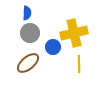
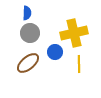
blue circle: moved 2 px right, 5 px down
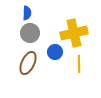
brown ellipse: rotated 25 degrees counterclockwise
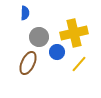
blue semicircle: moved 2 px left
gray circle: moved 9 px right, 4 px down
blue circle: moved 2 px right
yellow line: rotated 42 degrees clockwise
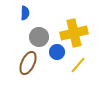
yellow line: moved 1 px left, 1 px down
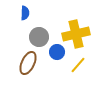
yellow cross: moved 2 px right, 1 px down
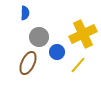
yellow cross: moved 7 px right; rotated 12 degrees counterclockwise
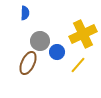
gray circle: moved 1 px right, 4 px down
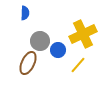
blue circle: moved 1 px right, 2 px up
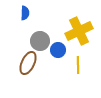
yellow cross: moved 4 px left, 3 px up
yellow line: rotated 42 degrees counterclockwise
